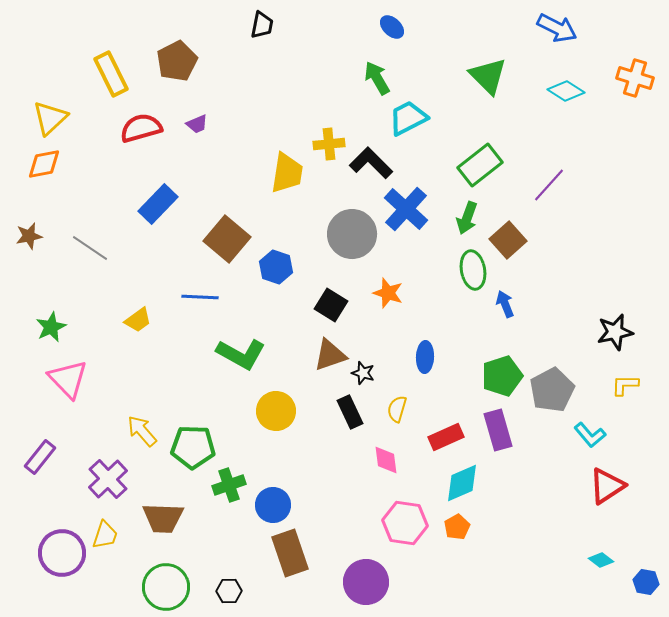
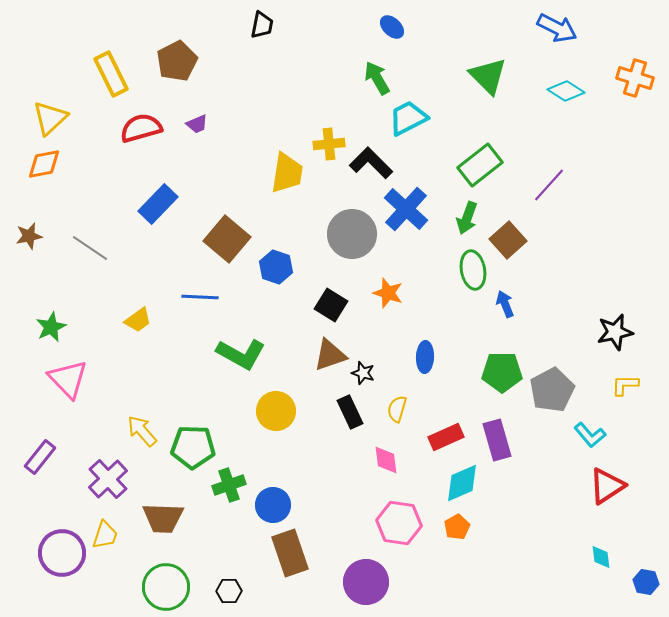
green pentagon at (502, 376): moved 4 px up; rotated 18 degrees clockwise
purple rectangle at (498, 430): moved 1 px left, 10 px down
pink hexagon at (405, 523): moved 6 px left
cyan diamond at (601, 560): moved 3 px up; rotated 45 degrees clockwise
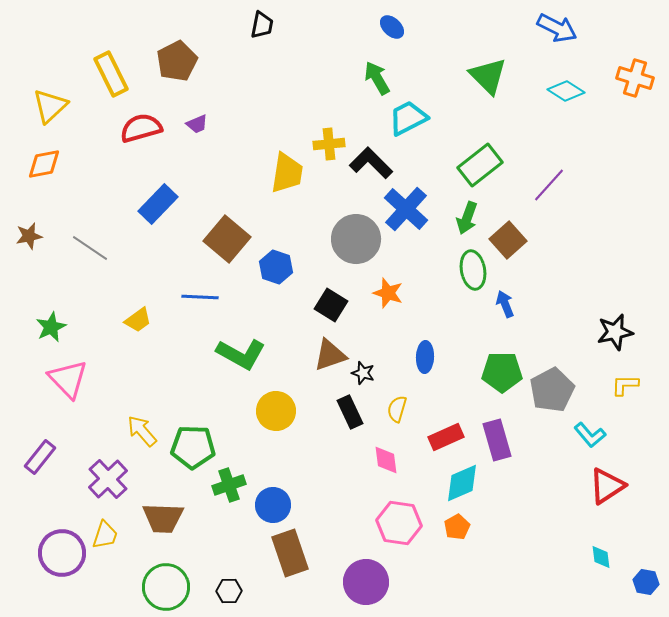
yellow triangle at (50, 118): moved 12 px up
gray circle at (352, 234): moved 4 px right, 5 px down
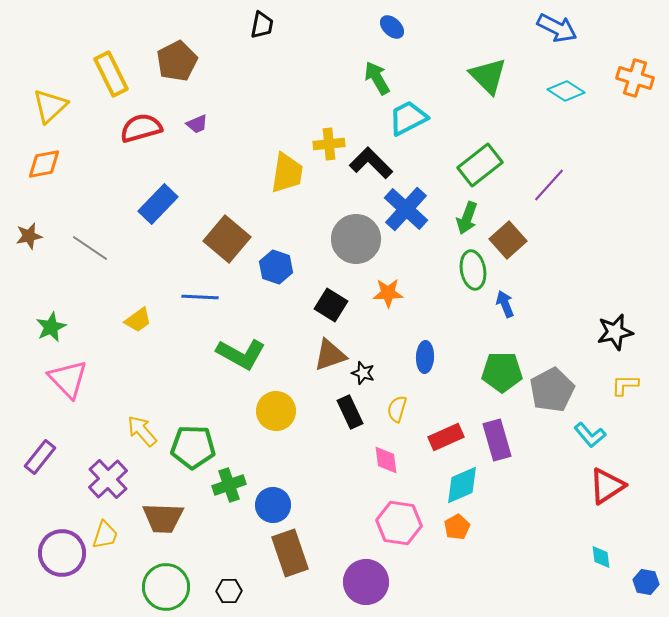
orange star at (388, 293): rotated 20 degrees counterclockwise
cyan diamond at (462, 483): moved 2 px down
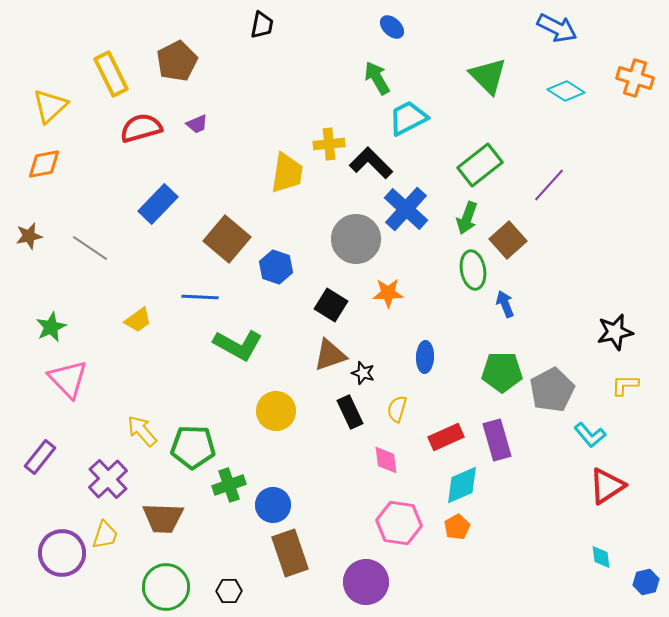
green L-shape at (241, 354): moved 3 px left, 9 px up
blue hexagon at (646, 582): rotated 25 degrees counterclockwise
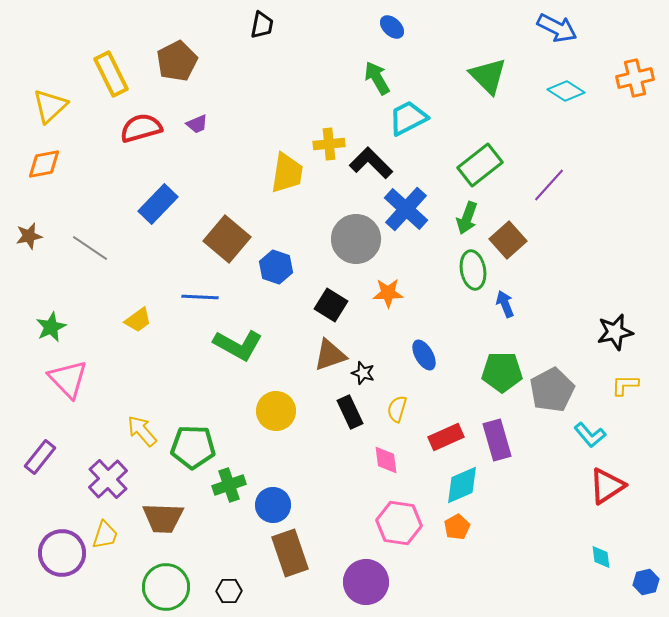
orange cross at (635, 78): rotated 30 degrees counterclockwise
blue ellipse at (425, 357): moved 1 px left, 2 px up; rotated 32 degrees counterclockwise
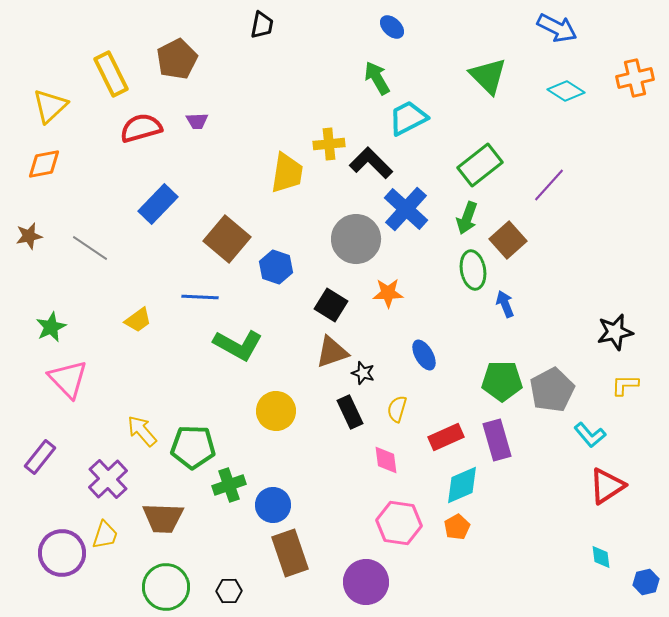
brown pentagon at (177, 61): moved 2 px up
purple trapezoid at (197, 124): moved 3 px up; rotated 20 degrees clockwise
brown triangle at (330, 355): moved 2 px right, 3 px up
green pentagon at (502, 372): moved 9 px down
